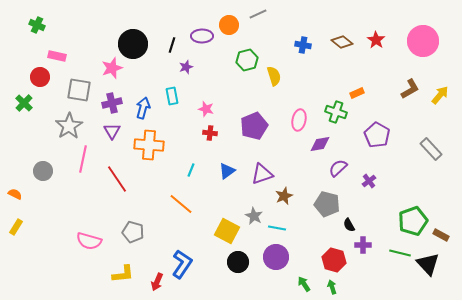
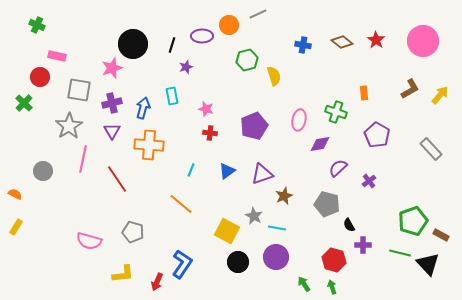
orange rectangle at (357, 93): moved 7 px right; rotated 72 degrees counterclockwise
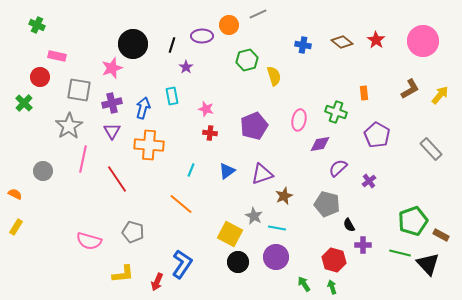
purple star at (186, 67): rotated 16 degrees counterclockwise
yellow square at (227, 231): moved 3 px right, 3 px down
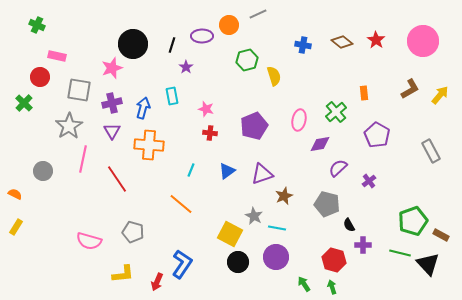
green cross at (336, 112): rotated 30 degrees clockwise
gray rectangle at (431, 149): moved 2 px down; rotated 15 degrees clockwise
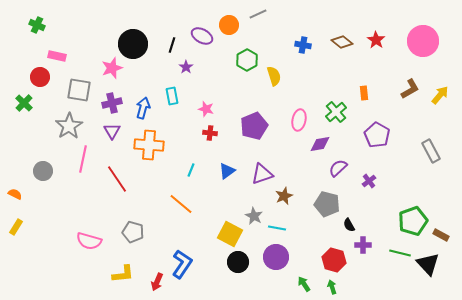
purple ellipse at (202, 36): rotated 30 degrees clockwise
green hexagon at (247, 60): rotated 15 degrees counterclockwise
